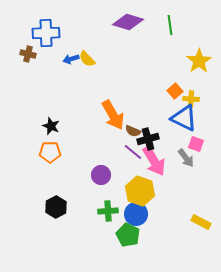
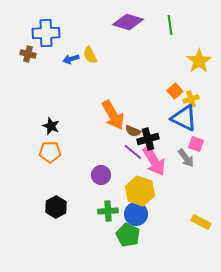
yellow semicircle: moved 3 px right, 4 px up; rotated 18 degrees clockwise
yellow cross: rotated 21 degrees counterclockwise
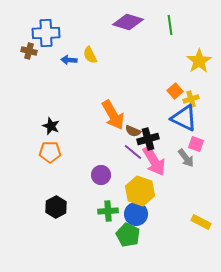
brown cross: moved 1 px right, 3 px up
blue arrow: moved 2 px left, 1 px down; rotated 21 degrees clockwise
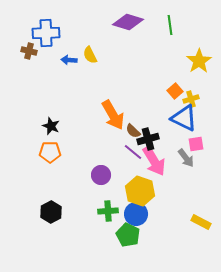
brown semicircle: rotated 21 degrees clockwise
pink square: rotated 28 degrees counterclockwise
black hexagon: moved 5 px left, 5 px down
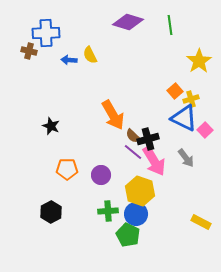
brown semicircle: moved 5 px down
pink square: moved 9 px right, 14 px up; rotated 35 degrees counterclockwise
orange pentagon: moved 17 px right, 17 px down
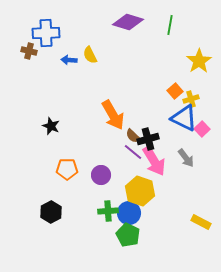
green line: rotated 18 degrees clockwise
pink square: moved 3 px left, 1 px up
blue circle: moved 7 px left, 1 px up
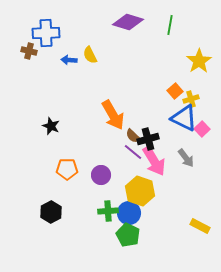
yellow rectangle: moved 1 px left, 4 px down
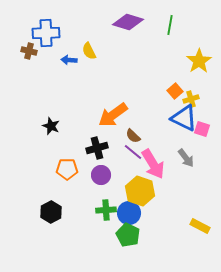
yellow semicircle: moved 1 px left, 4 px up
orange arrow: rotated 84 degrees clockwise
pink square: rotated 28 degrees counterclockwise
black cross: moved 51 px left, 9 px down
pink arrow: moved 1 px left, 3 px down
green cross: moved 2 px left, 1 px up
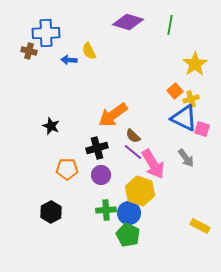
yellow star: moved 4 px left, 3 px down
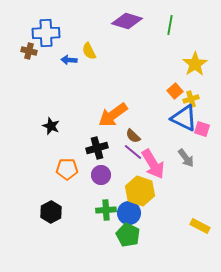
purple diamond: moved 1 px left, 1 px up
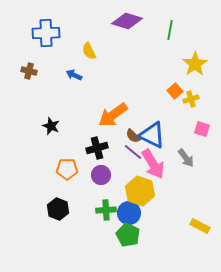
green line: moved 5 px down
brown cross: moved 20 px down
blue arrow: moved 5 px right, 15 px down; rotated 21 degrees clockwise
blue triangle: moved 32 px left, 17 px down
black hexagon: moved 7 px right, 3 px up; rotated 10 degrees counterclockwise
